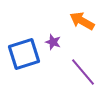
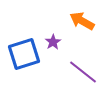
purple star: rotated 21 degrees clockwise
purple line: rotated 12 degrees counterclockwise
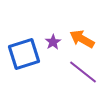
orange arrow: moved 18 px down
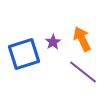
orange arrow: rotated 35 degrees clockwise
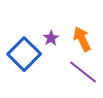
purple star: moved 2 px left, 4 px up
blue square: rotated 28 degrees counterclockwise
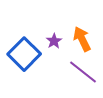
purple star: moved 3 px right, 3 px down
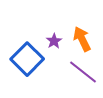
blue square: moved 3 px right, 5 px down
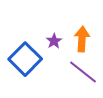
orange arrow: rotated 30 degrees clockwise
blue square: moved 2 px left
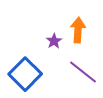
orange arrow: moved 4 px left, 9 px up
blue square: moved 15 px down
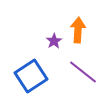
blue square: moved 6 px right, 2 px down; rotated 12 degrees clockwise
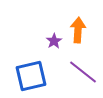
blue square: rotated 20 degrees clockwise
